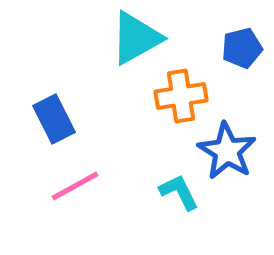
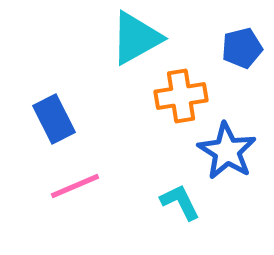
pink line: rotated 6 degrees clockwise
cyan L-shape: moved 1 px right, 10 px down
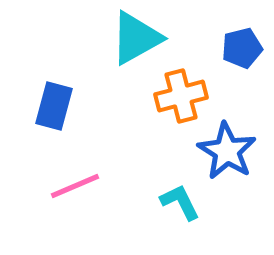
orange cross: rotated 6 degrees counterclockwise
blue rectangle: moved 13 px up; rotated 42 degrees clockwise
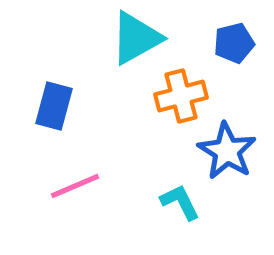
blue pentagon: moved 8 px left, 5 px up
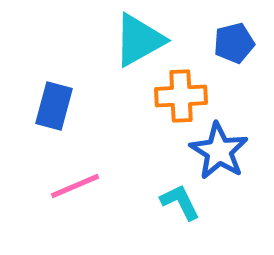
cyan triangle: moved 3 px right, 2 px down
orange cross: rotated 12 degrees clockwise
blue star: moved 8 px left
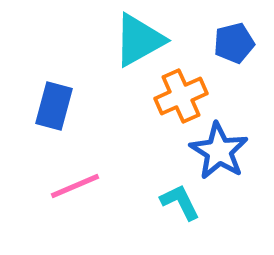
orange cross: rotated 21 degrees counterclockwise
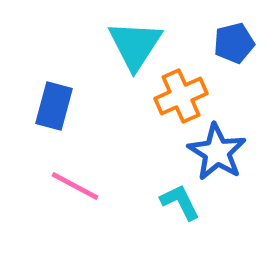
cyan triangle: moved 4 px left, 5 px down; rotated 28 degrees counterclockwise
blue star: moved 2 px left, 1 px down
pink line: rotated 51 degrees clockwise
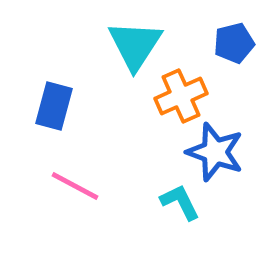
blue star: moved 2 px left; rotated 12 degrees counterclockwise
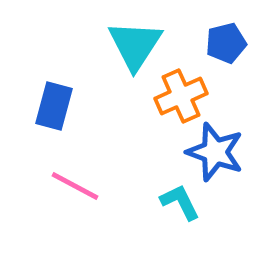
blue pentagon: moved 8 px left
